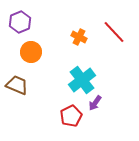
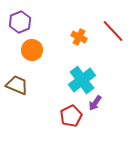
red line: moved 1 px left, 1 px up
orange circle: moved 1 px right, 2 px up
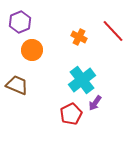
red pentagon: moved 2 px up
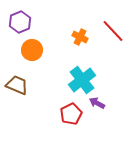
orange cross: moved 1 px right
purple arrow: moved 2 px right; rotated 84 degrees clockwise
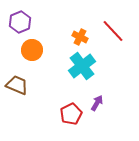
cyan cross: moved 14 px up
purple arrow: rotated 91 degrees clockwise
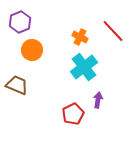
cyan cross: moved 2 px right, 1 px down
purple arrow: moved 1 px right, 3 px up; rotated 21 degrees counterclockwise
red pentagon: moved 2 px right
